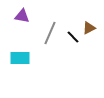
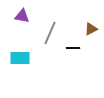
brown triangle: moved 2 px right, 1 px down
black line: moved 11 px down; rotated 48 degrees counterclockwise
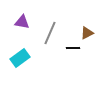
purple triangle: moved 6 px down
brown triangle: moved 4 px left, 4 px down
cyan rectangle: rotated 36 degrees counterclockwise
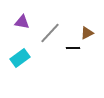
gray line: rotated 20 degrees clockwise
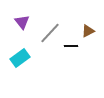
purple triangle: rotated 42 degrees clockwise
brown triangle: moved 1 px right, 2 px up
black line: moved 2 px left, 2 px up
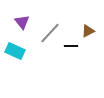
cyan rectangle: moved 5 px left, 7 px up; rotated 60 degrees clockwise
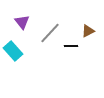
cyan rectangle: moved 2 px left; rotated 24 degrees clockwise
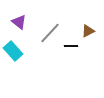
purple triangle: moved 3 px left; rotated 14 degrees counterclockwise
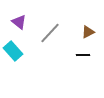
brown triangle: moved 1 px down
black line: moved 12 px right, 9 px down
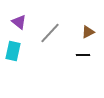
cyan rectangle: rotated 54 degrees clockwise
